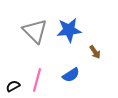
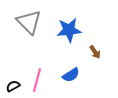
gray triangle: moved 6 px left, 9 px up
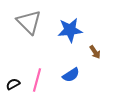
blue star: moved 1 px right
black semicircle: moved 2 px up
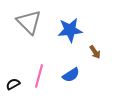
pink line: moved 2 px right, 4 px up
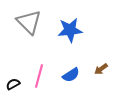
brown arrow: moved 6 px right, 17 px down; rotated 88 degrees clockwise
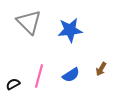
brown arrow: rotated 24 degrees counterclockwise
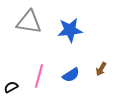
gray triangle: rotated 36 degrees counterclockwise
black semicircle: moved 2 px left, 3 px down
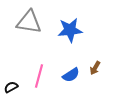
brown arrow: moved 6 px left, 1 px up
